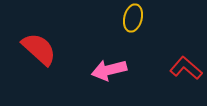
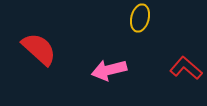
yellow ellipse: moved 7 px right
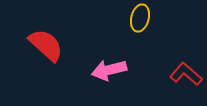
red semicircle: moved 7 px right, 4 px up
red L-shape: moved 6 px down
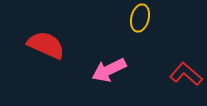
red semicircle: rotated 18 degrees counterclockwise
pink arrow: rotated 12 degrees counterclockwise
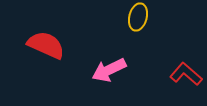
yellow ellipse: moved 2 px left, 1 px up
